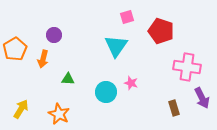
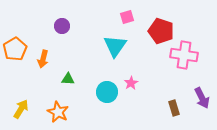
purple circle: moved 8 px right, 9 px up
cyan triangle: moved 1 px left
pink cross: moved 3 px left, 12 px up
pink star: rotated 24 degrees clockwise
cyan circle: moved 1 px right
orange star: moved 1 px left, 2 px up
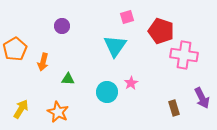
orange arrow: moved 3 px down
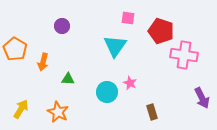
pink square: moved 1 px right, 1 px down; rotated 24 degrees clockwise
orange pentagon: rotated 10 degrees counterclockwise
pink star: moved 1 px left; rotated 16 degrees counterclockwise
brown rectangle: moved 22 px left, 4 px down
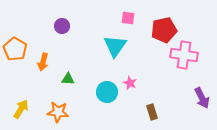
red pentagon: moved 3 px right, 1 px up; rotated 30 degrees counterclockwise
orange star: rotated 20 degrees counterclockwise
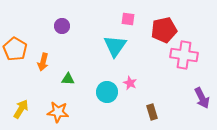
pink square: moved 1 px down
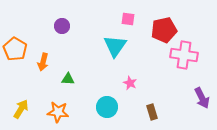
cyan circle: moved 15 px down
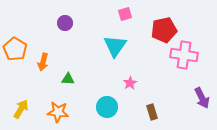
pink square: moved 3 px left, 5 px up; rotated 24 degrees counterclockwise
purple circle: moved 3 px right, 3 px up
pink star: rotated 16 degrees clockwise
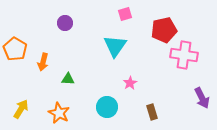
orange star: moved 1 px right, 1 px down; rotated 20 degrees clockwise
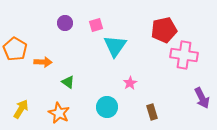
pink square: moved 29 px left, 11 px down
orange arrow: rotated 102 degrees counterclockwise
green triangle: moved 3 px down; rotated 32 degrees clockwise
